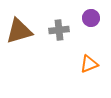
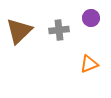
brown triangle: rotated 28 degrees counterclockwise
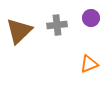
gray cross: moved 2 px left, 5 px up
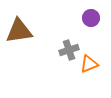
gray cross: moved 12 px right, 25 px down; rotated 12 degrees counterclockwise
brown triangle: rotated 36 degrees clockwise
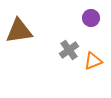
gray cross: rotated 18 degrees counterclockwise
orange triangle: moved 4 px right, 3 px up
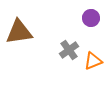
brown triangle: moved 1 px down
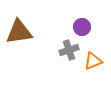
purple circle: moved 9 px left, 9 px down
gray cross: rotated 18 degrees clockwise
